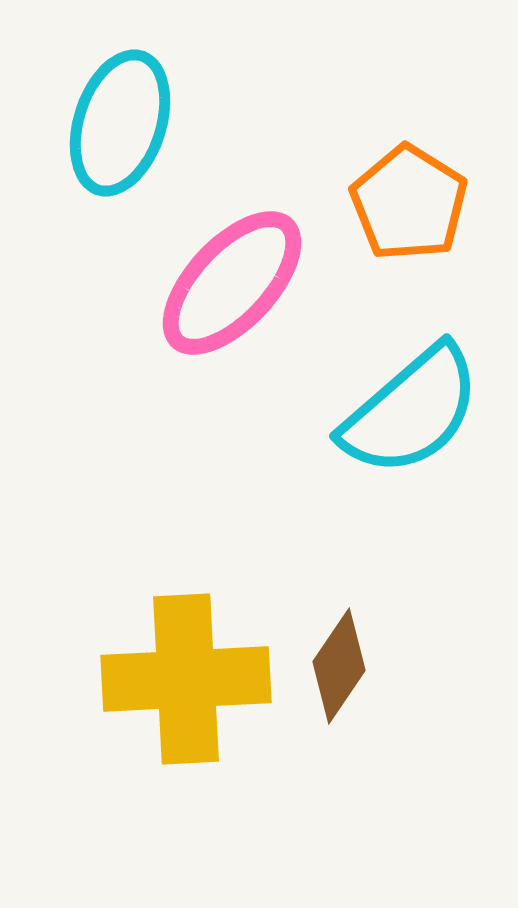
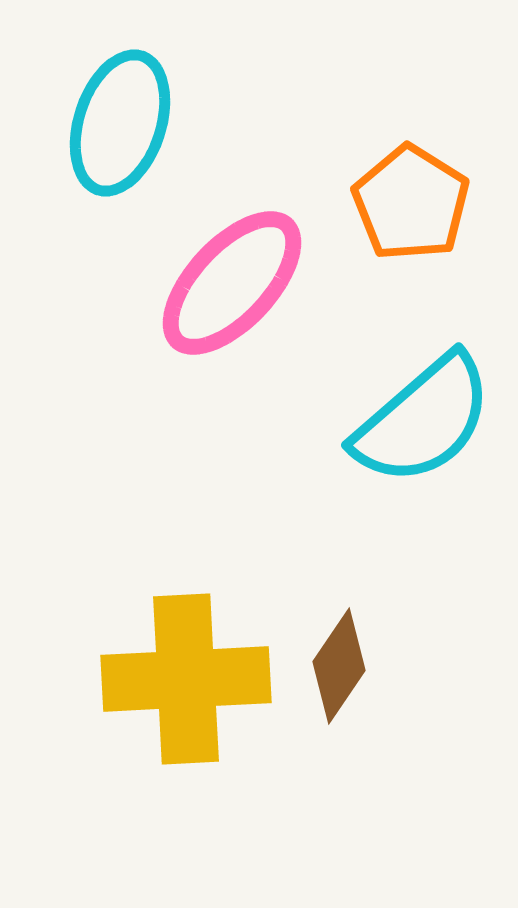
orange pentagon: moved 2 px right
cyan semicircle: moved 12 px right, 9 px down
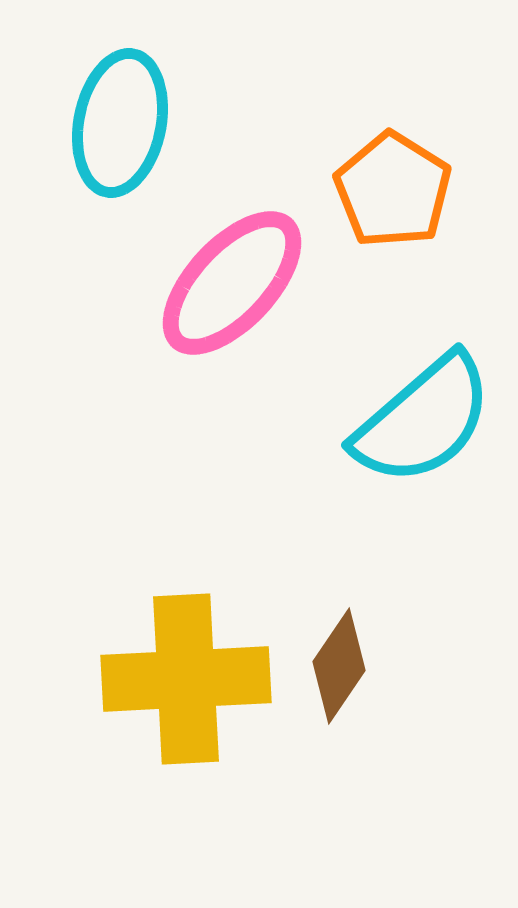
cyan ellipse: rotated 7 degrees counterclockwise
orange pentagon: moved 18 px left, 13 px up
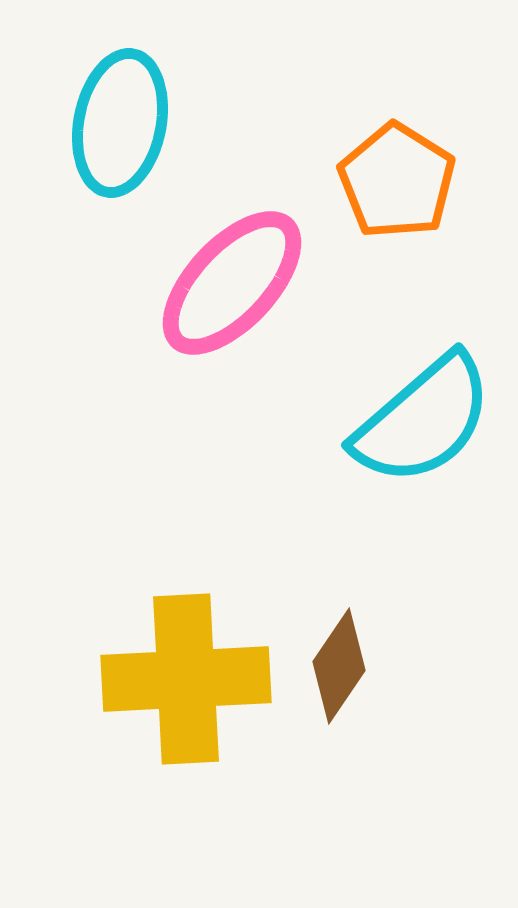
orange pentagon: moved 4 px right, 9 px up
